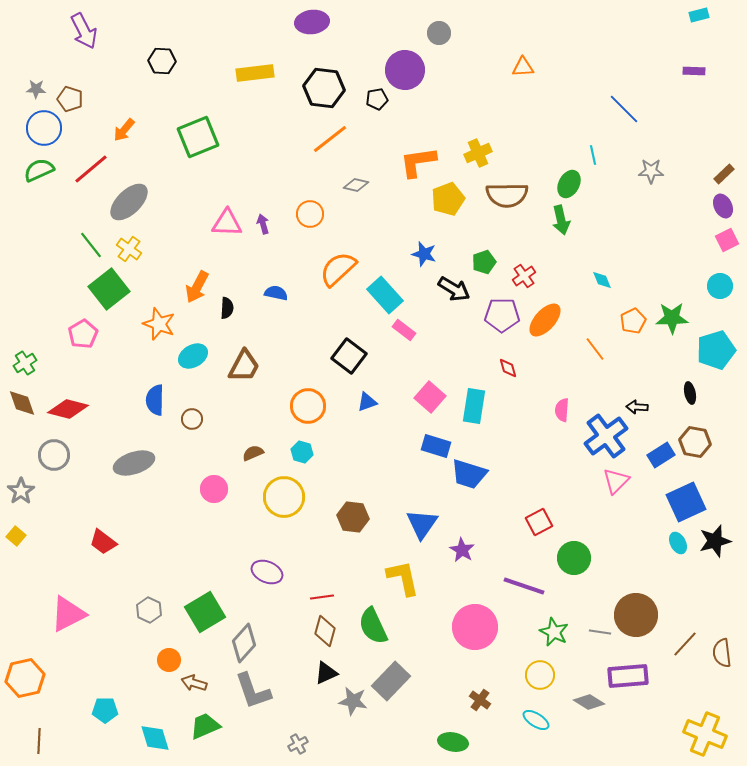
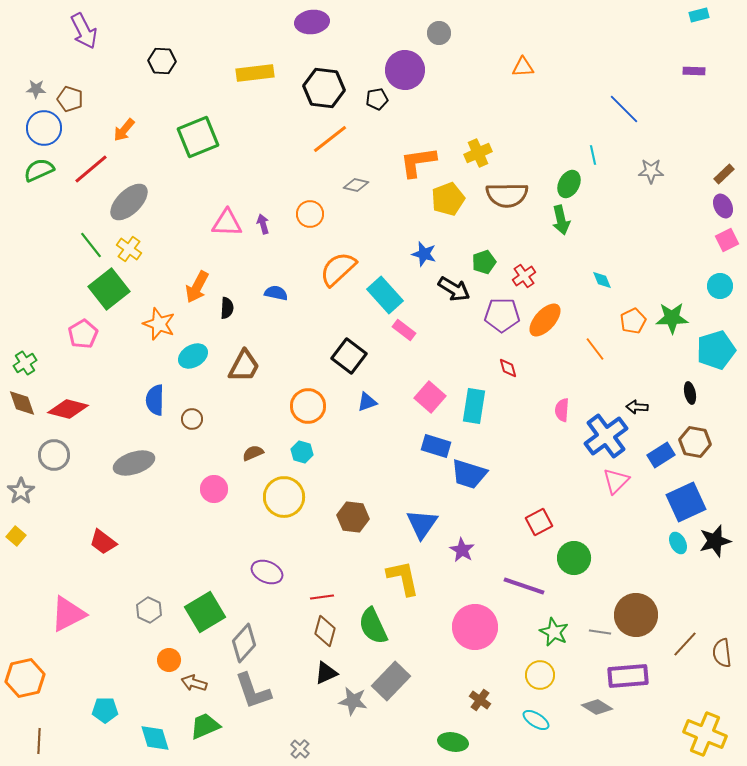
gray diamond at (589, 702): moved 8 px right, 5 px down
gray cross at (298, 744): moved 2 px right, 5 px down; rotated 18 degrees counterclockwise
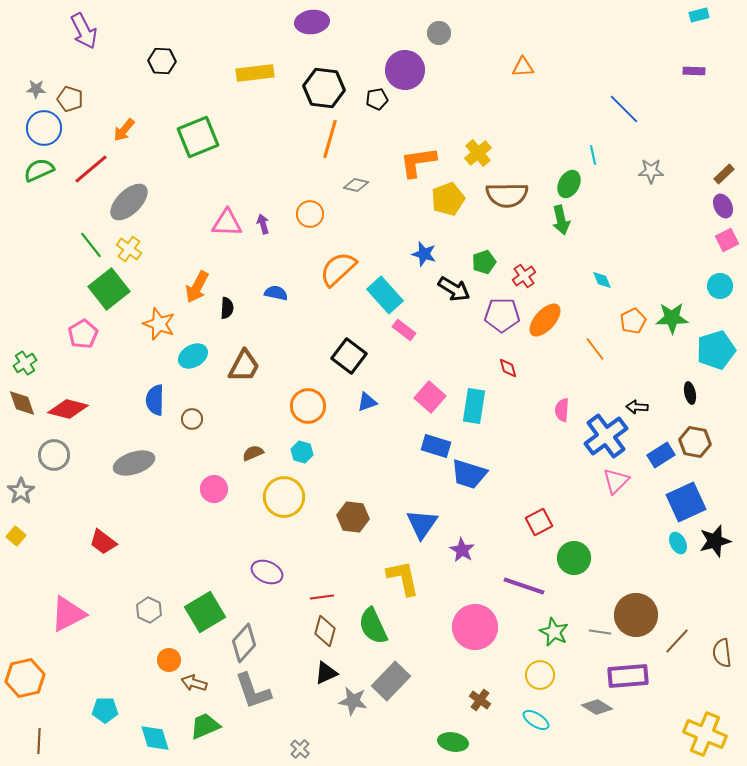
orange line at (330, 139): rotated 36 degrees counterclockwise
yellow cross at (478, 153): rotated 16 degrees counterclockwise
brown line at (685, 644): moved 8 px left, 3 px up
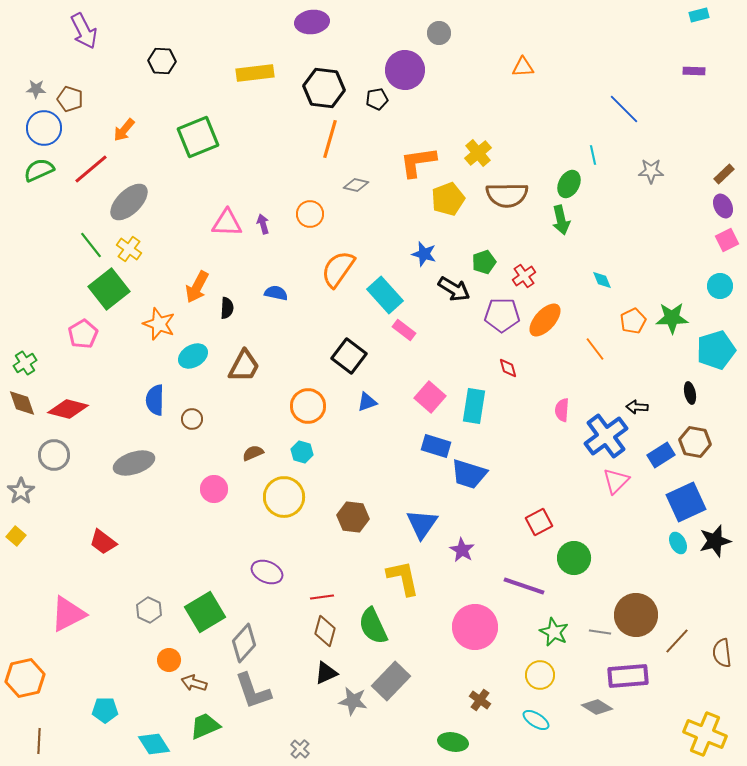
orange semicircle at (338, 269): rotated 12 degrees counterclockwise
cyan diamond at (155, 738): moved 1 px left, 6 px down; rotated 16 degrees counterclockwise
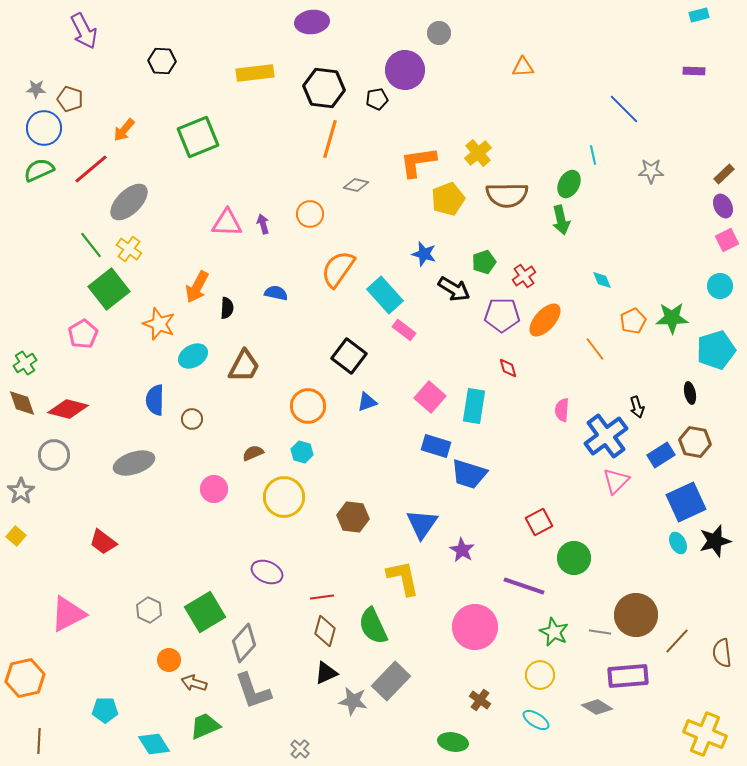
black arrow at (637, 407): rotated 110 degrees counterclockwise
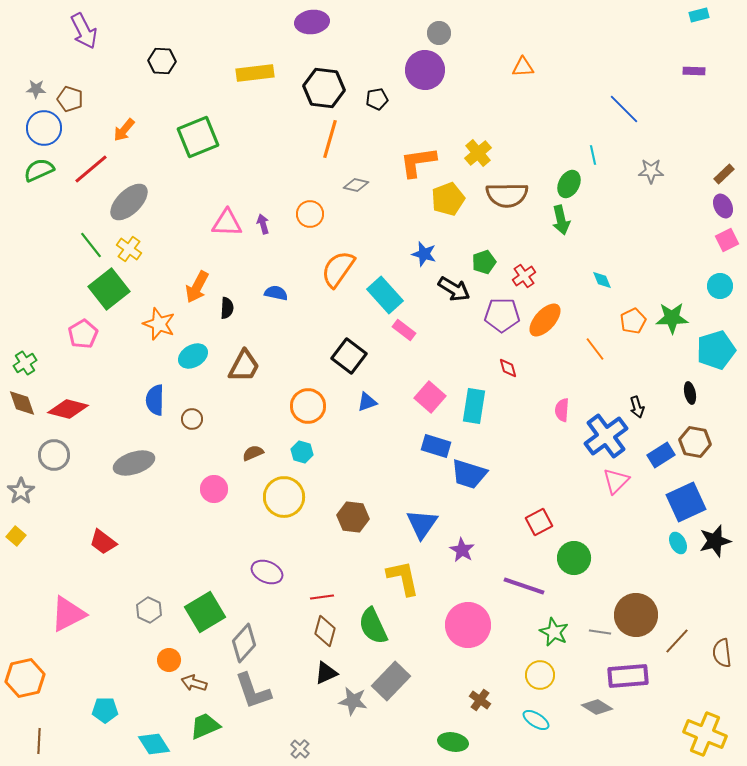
purple circle at (405, 70): moved 20 px right
pink circle at (475, 627): moved 7 px left, 2 px up
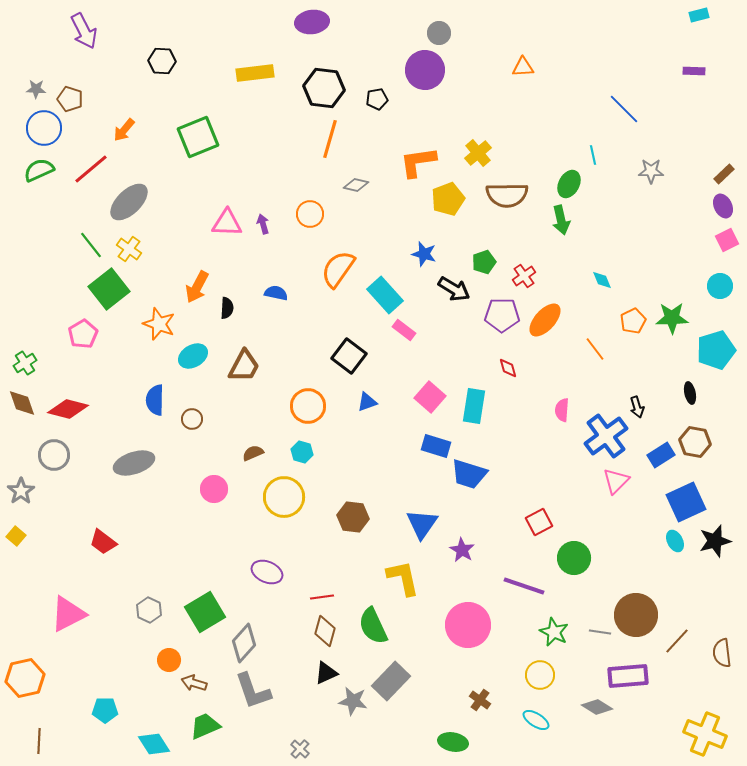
cyan ellipse at (678, 543): moved 3 px left, 2 px up
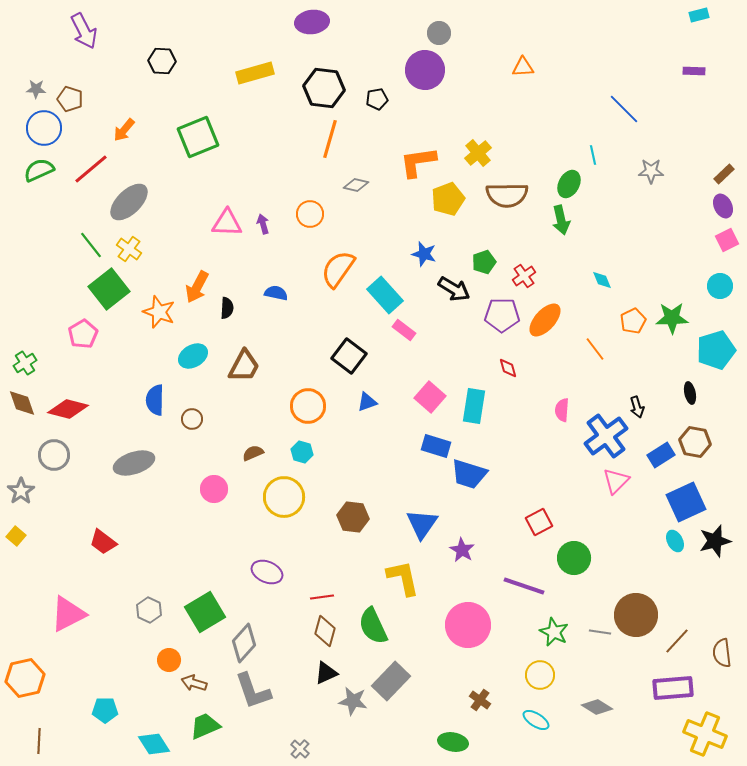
yellow rectangle at (255, 73): rotated 9 degrees counterclockwise
orange star at (159, 324): moved 12 px up
purple rectangle at (628, 676): moved 45 px right, 12 px down
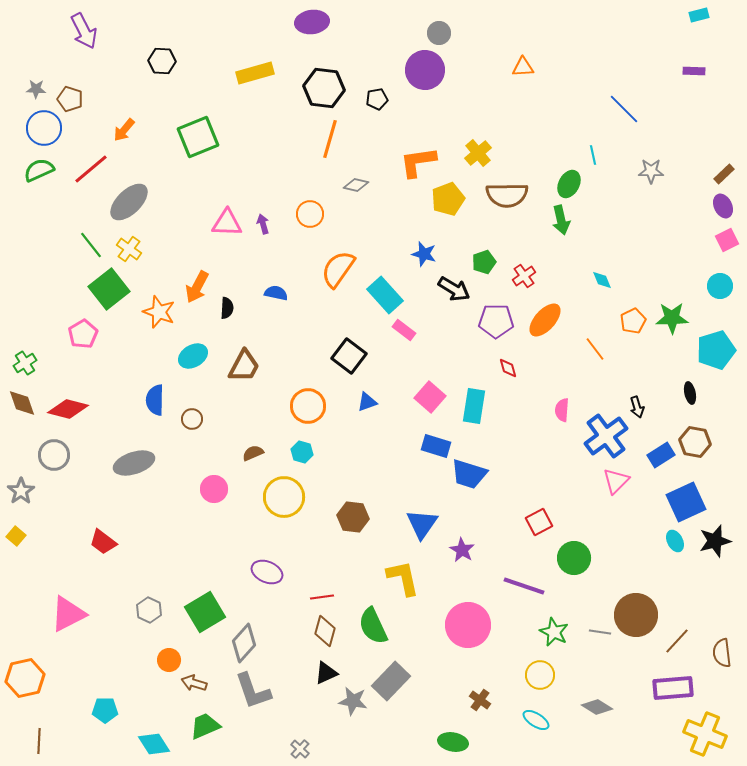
purple pentagon at (502, 315): moved 6 px left, 6 px down
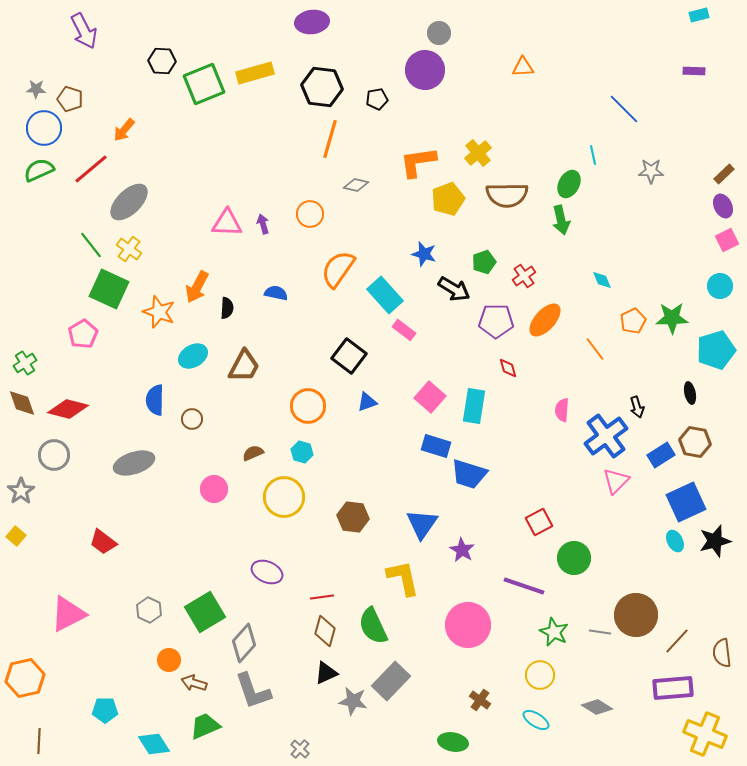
black hexagon at (324, 88): moved 2 px left, 1 px up
green square at (198, 137): moved 6 px right, 53 px up
green square at (109, 289): rotated 27 degrees counterclockwise
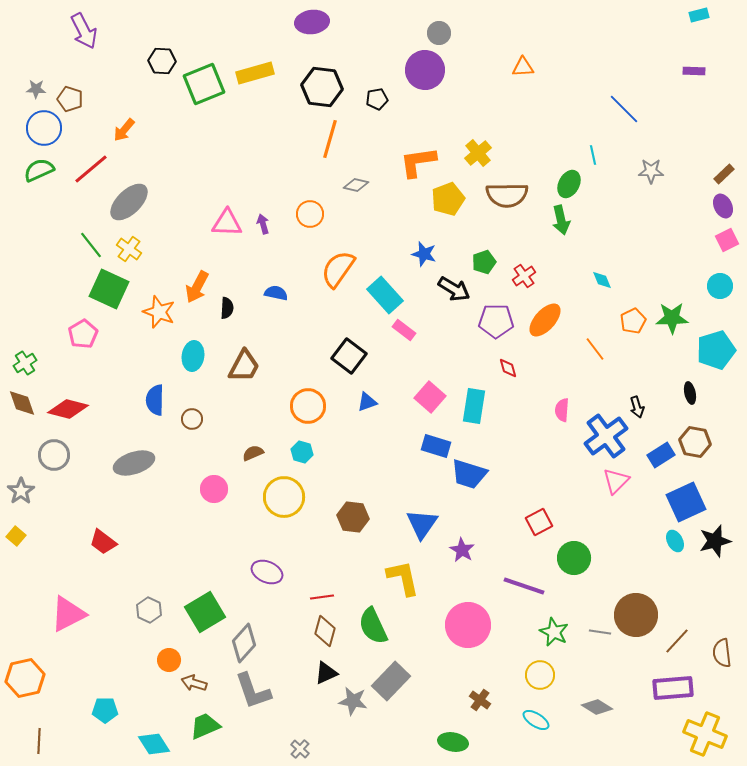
cyan ellipse at (193, 356): rotated 52 degrees counterclockwise
